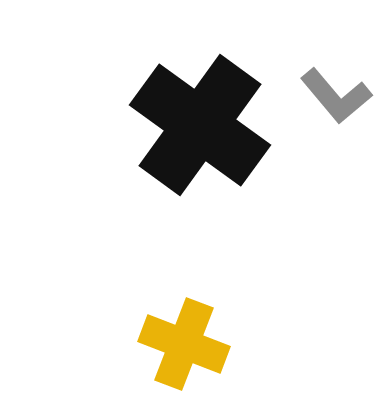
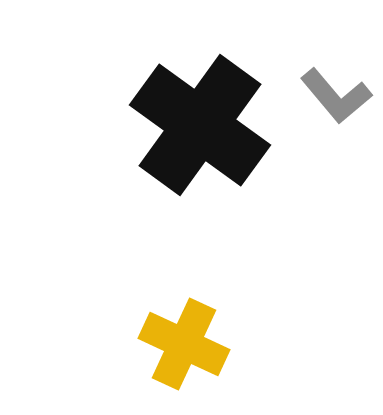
yellow cross: rotated 4 degrees clockwise
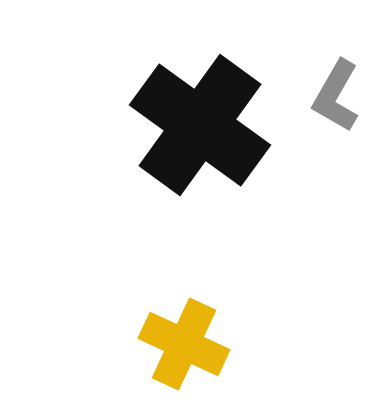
gray L-shape: rotated 70 degrees clockwise
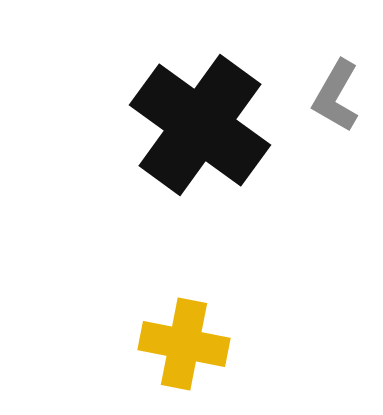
yellow cross: rotated 14 degrees counterclockwise
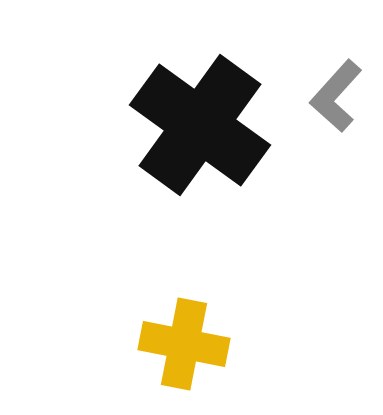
gray L-shape: rotated 12 degrees clockwise
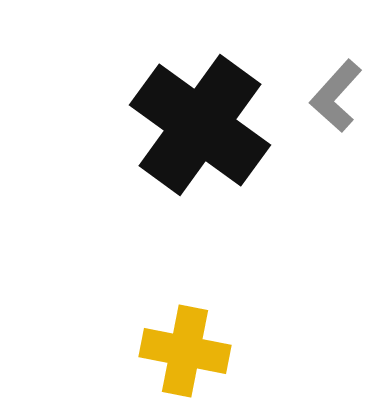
yellow cross: moved 1 px right, 7 px down
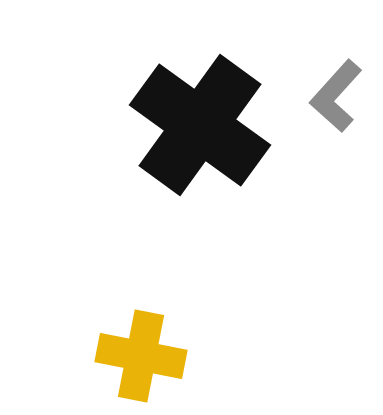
yellow cross: moved 44 px left, 5 px down
